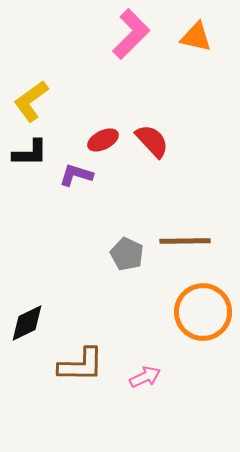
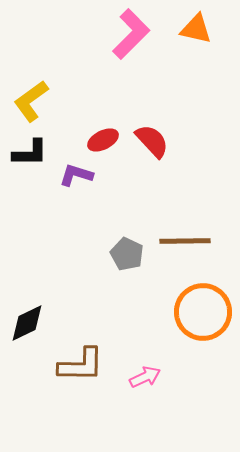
orange triangle: moved 8 px up
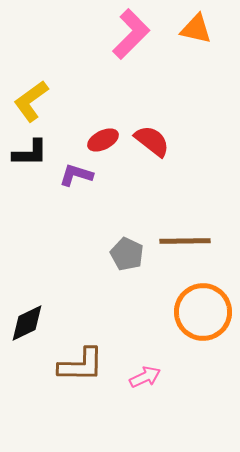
red semicircle: rotated 9 degrees counterclockwise
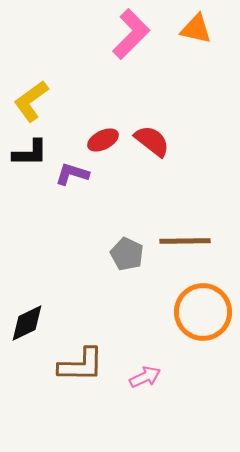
purple L-shape: moved 4 px left, 1 px up
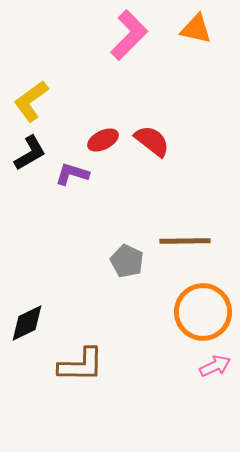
pink L-shape: moved 2 px left, 1 px down
black L-shape: rotated 30 degrees counterclockwise
gray pentagon: moved 7 px down
pink arrow: moved 70 px right, 11 px up
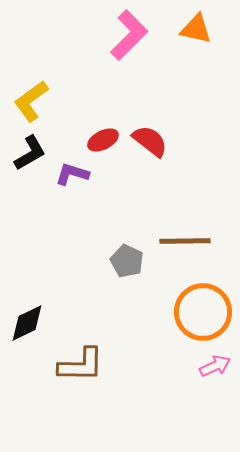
red semicircle: moved 2 px left
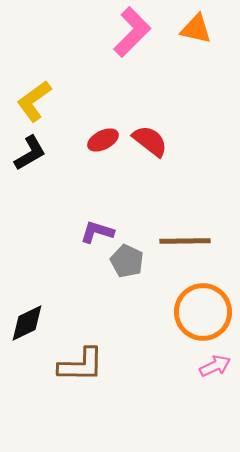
pink L-shape: moved 3 px right, 3 px up
yellow L-shape: moved 3 px right
purple L-shape: moved 25 px right, 58 px down
